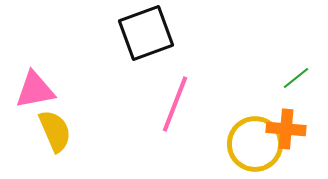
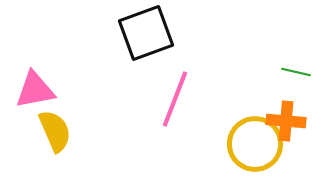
green line: moved 6 px up; rotated 52 degrees clockwise
pink line: moved 5 px up
orange cross: moved 8 px up
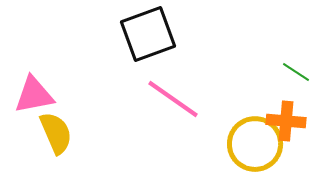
black square: moved 2 px right, 1 px down
green line: rotated 20 degrees clockwise
pink triangle: moved 1 px left, 5 px down
pink line: moved 2 px left; rotated 76 degrees counterclockwise
yellow semicircle: moved 1 px right, 2 px down
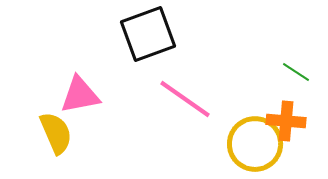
pink triangle: moved 46 px right
pink line: moved 12 px right
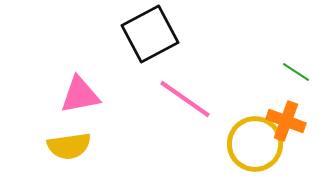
black square: moved 2 px right; rotated 8 degrees counterclockwise
orange cross: rotated 15 degrees clockwise
yellow semicircle: moved 13 px right, 13 px down; rotated 105 degrees clockwise
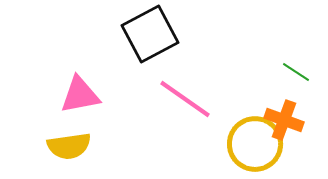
orange cross: moved 2 px left, 1 px up
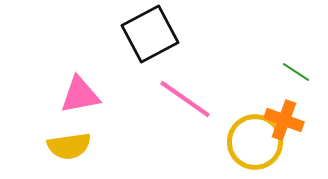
yellow circle: moved 2 px up
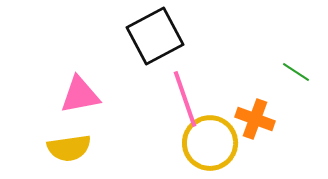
black square: moved 5 px right, 2 px down
pink line: rotated 36 degrees clockwise
orange cross: moved 29 px left, 1 px up
yellow circle: moved 45 px left, 1 px down
yellow semicircle: moved 2 px down
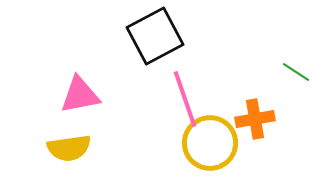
orange cross: rotated 30 degrees counterclockwise
